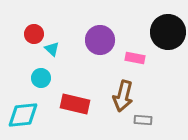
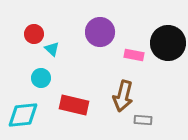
black circle: moved 11 px down
purple circle: moved 8 px up
pink rectangle: moved 1 px left, 3 px up
red rectangle: moved 1 px left, 1 px down
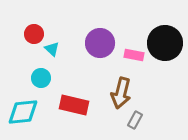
purple circle: moved 11 px down
black circle: moved 3 px left
brown arrow: moved 2 px left, 3 px up
cyan diamond: moved 3 px up
gray rectangle: moved 8 px left; rotated 66 degrees counterclockwise
